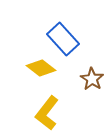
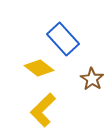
yellow diamond: moved 2 px left
yellow L-shape: moved 4 px left, 3 px up; rotated 8 degrees clockwise
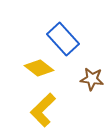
brown star: rotated 25 degrees counterclockwise
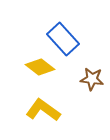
yellow diamond: moved 1 px right, 1 px up
yellow L-shape: rotated 80 degrees clockwise
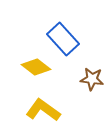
yellow diamond: moved 4 px left
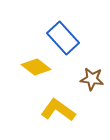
blue rectangle: moved 1 px up
yellow L-shape: moved 15 px right
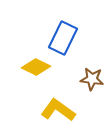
blue rectangle: rotated 68 degrees clockwise
yellow diamond: rotated 12 degrees counterclockwise
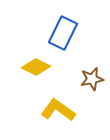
blue rectangle: moved 5 px up
brown star: rotated 20 degrees counterclockwise
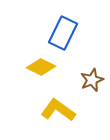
yellow diamond: moved 5 px right
brown star: moved 1 px down; rotated 10 degrees counterclockwise
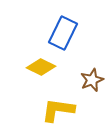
yellow L-shape: rotated 28 degrees counterclockwise
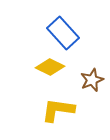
blue rectangle: rotated 68 degrees counterclockwise
yellow diamond: moved 9 px right
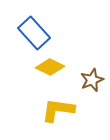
blue rectangle: moved 29 px left
